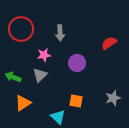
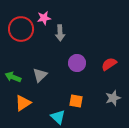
red semicircle: moved 21 px down
pink star: moved 37 px up
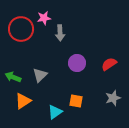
orange triangle: moved 2 px up
cyan triangle: moved 3 px left, 5 px up; rotated 42 degrees clockwise
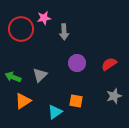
gray arrow: moved 4 px right, 1 px up
gray star: moved 1 px right, 2 px up
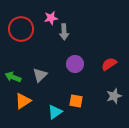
pink star: moved 7 px right
purple circle: moved 2 px left, 1 px down
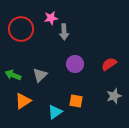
green arrow: moved 2 px up
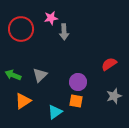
purple circle: moved 3 px right, 18 px down
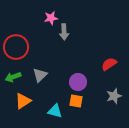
red circle: moved 5 px left, 18 px down
green arrow: moved 2 px down; rotated 42 degrees counterclockwise
cyan triangle: moved 1 px up; rotated 49 degrees clockwise
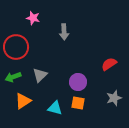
pink star: moved 18 px left; rotated 24 degrees clockwise
gray star: moved 2 px down
orange square: moved 2 px right, 2 px down
cyan triangle: moved 3 px up
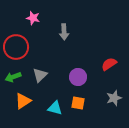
purple circle: moved 5 px up
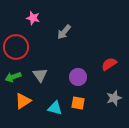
gray arrow: rotated 42 degrees clockwise
gray triangle: rotated 21 degrees counterclockwise
